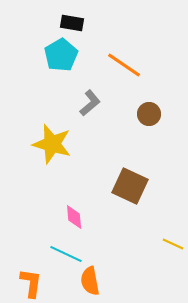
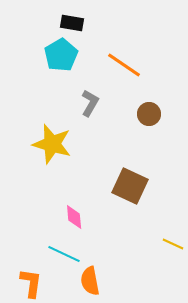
gray L-shape: rotated 20 degrees counterclockwise
cyan line: moved 2 px left
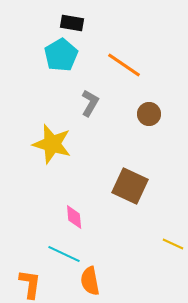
orange L-shape: moved 1 px left, 1 px down
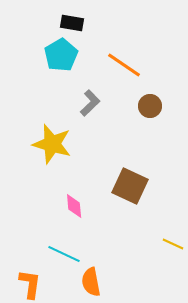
gray L-shape: rotated 16 degrees clockwise
brown circle: moved 1 px right, 8 px up
pink diamond: moved 11 px up
orange semicircle: moved 1 px right, 1 px down
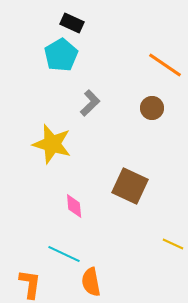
black rectangle: rotated 15 degrees clockwise
orange line: moved 41 px right
brown circle: moved 2 px right, 2 px down
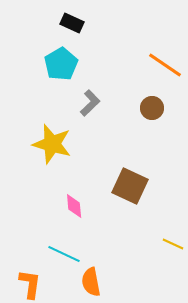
cyan pentagon: moved 9 px down
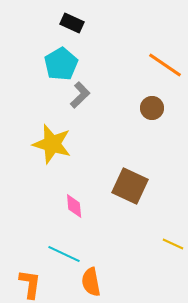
gray L-shape: moved 10 px left, 8 px up
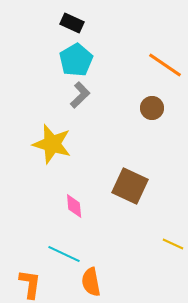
cyan pentagon: moved 15 px right, 4 px up
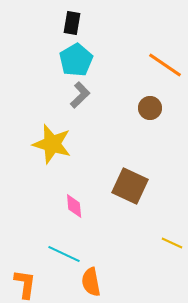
black rectangle: rotated 75 degrees clockwise
brown circle: moved 2 px left
yellow line: moved 1 px left, 1 px up
orange L-shape: moved 5 px left
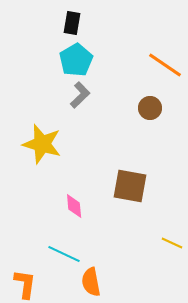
yellow star: moved 10 px left
brown square: rotated 15 degrees counterclockwise
